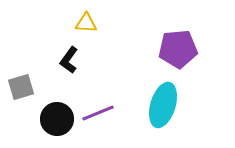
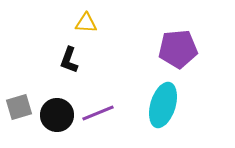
black L-shape: rotated 16 degrees counterclockwise
gray square: moved 2 px left, 20 px down
black circle: moved 4 px up
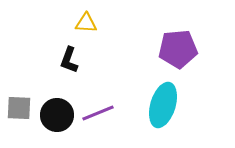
gray square: moved 1 px down; rotated 20 degrees clockwise
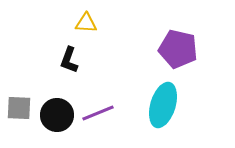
purple pentagon: rotated 18 degrees clockwise
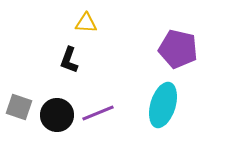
gray square: moved 1 px up; rotated 16 degrees clockwise
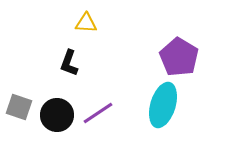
purple pentagon: moved 1 px right, 8 px down; rotated 18 degrees clockwise
black L-shape: moved 3 px down
purple line: rotated 12 degrees counterclockwise
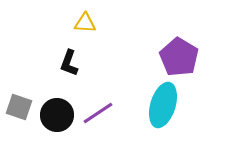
yellow triangle: moved 1 px left
